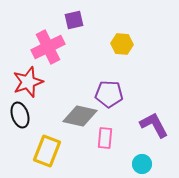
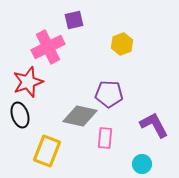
yellow hexagon: rotated 25 degrees counterclockwise
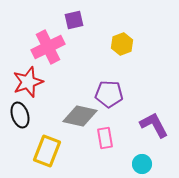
pink rectangle: rotated 15 degrees counterclockwise
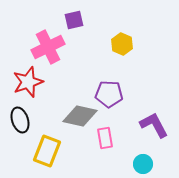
yellow hexagon: rotated 15 degrees counterclockwise
black ellipse: moved 5 px down
cyan circle: moved 1 px right
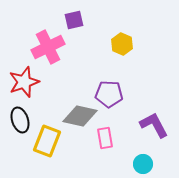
red star: moved 4 px left
yellow rectangle: moved 10 px up
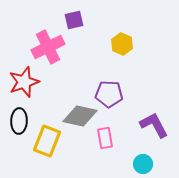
black ellipse: moved 1 px left, 1 px down; rotated 20 degrees clockwise
